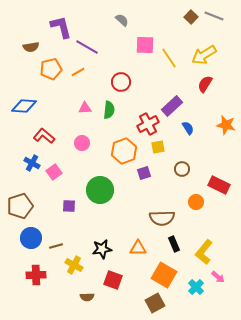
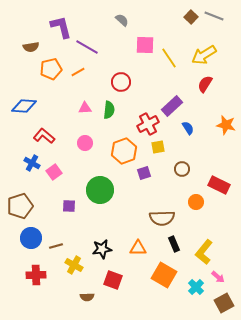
pink circle at (82, 143): moved 3 px right
brown square at (155, 303): moved 69 px right
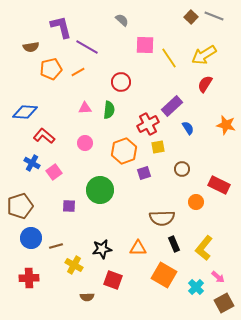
blue diamond at (24, 106): moved 1 px right, 6 px down
yellow L-shape at (204, 252): moved 4 px up
red cross at (36, 275): moved 7 px left, 3 px down
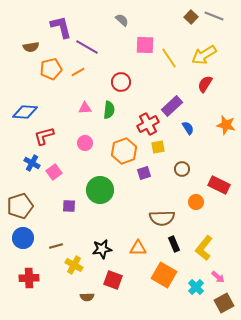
red L-shape at (44, 136): rotated 55 degrees counterclockwise
blue circle at (31, 238): moved 8 px left
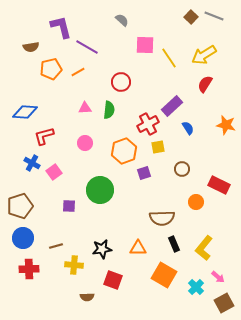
yellow cross at (74, 265): rotated 24 degrees counterclockwise
red cross at (29, 278): moved 9 px up
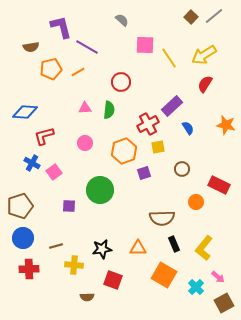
gray line at (214, 16): rotated 60 degrees counterclockwise
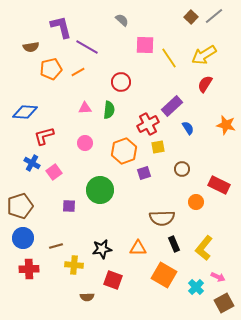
pink arrow at (218, 277): rotated 16 degrees counterclockwise
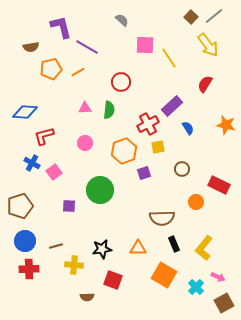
yellow arrow at (204, 55): moved 4 px right, 10 px up; rotated 95 degrees counterclockwise
blue circle at (23, 238): moved 2 px right, 3 px down
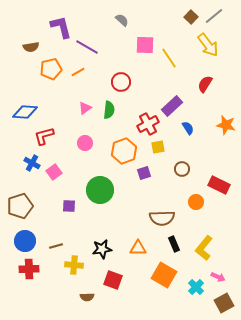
pink triangle at (85, 108): rotated 32 degrees counterclockwise
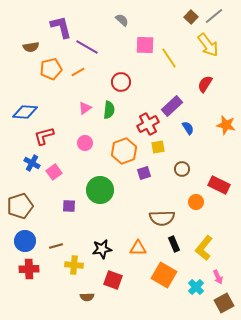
pink arrow at (218, 277): rotated 40 degrees clockwise
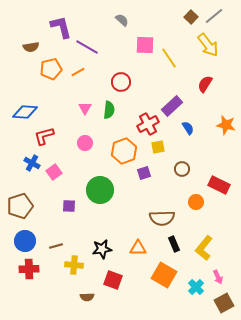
pink triangle at (85, 108): rotated 24 degrees counterclockwise
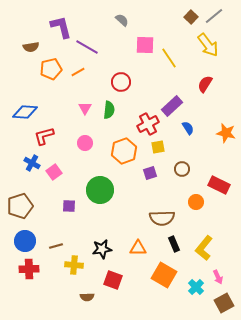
orange star at (226, 125): moved 8 px down
purple square at (144, 173): moved 6 px right
